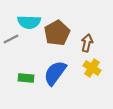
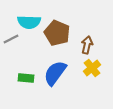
brown pentagon: rotated 20 degrees counterclockwise
brown arrow: moved 2 px down
yellow cross: rotated 18 degrees clockwise
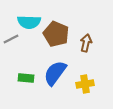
brown pentagon: moved 1 px left, 1 px down
brown arrow: moved 1 px left, 2 px up
yellow cross: moved 7 px left, 16 px down; rotated 30 degrees clockwise
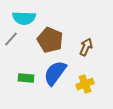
cyan semicircle: moved 5 px left, 4 px up
brown pentagon: moved 6 px left, 6 px down
gray line: rotated 21 degrees counterclockwise
brown arrow: moved 4 px down; rotated 12 degrees clockwise
yellow cross: rotated 12 degrees counterclockwise
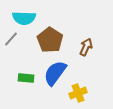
brown pentagon: rotated 10 degrees clockwise
yellow cross: moved 7 px left, 9 px down
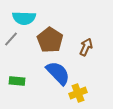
blue semicircle: moved 3 px right; rotated 100 degrees clockwise
green rectangle: moved 9 px left, 3 px down
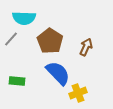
brown pentagon: moved 1 px down
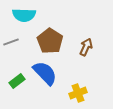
cyan semicircle: moved 3 px up
gray line: moved 3 px down; rotated 28 degrees clockwise
blue semicircle: moved 13 px left
green rectangle: rotated 42 degrees counterclockwise
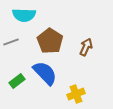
yellow cross: moved 2 px left, 1 px down
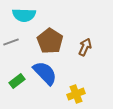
brown arrow: moved 1 px left
